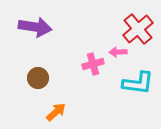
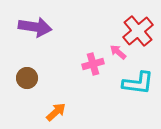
red cross: moved 2 px down
pink arrow: rotated 42 degrees clockwise
brown circle: moved 11 px left
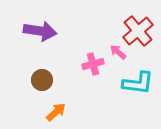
purple arrow: moved 5 px right, 4 px down
brown circle: moved 15 px right, 2 px down
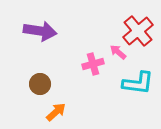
brown circle: moved 2 px left, 4 px down
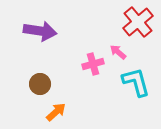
red cross: moved 9 px up
cyan L-shape: moved 2 px left, 1 px up; rotated 112 degrees counterclockwise
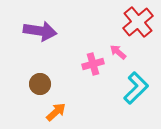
cyan L-shape: moved 6 px down; rotated 60 degrees clockwise
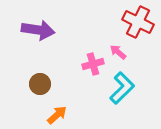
red cross: rotated 24 degrees counterclockwise
purple arrow: moved 2 px left, 1 px up
cyan L-shape: moved 14 px left
orange arrow: moved 1 px right, 3 px down
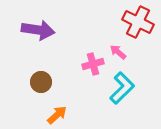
brown circle: moved 1 px right, 2 px up
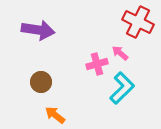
pink arrow: moved 2 px right, 1 px down
pink cross: moved 4 px right
orange arrow: moved 2 px left; rotated 100 degrees counterclockwise
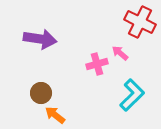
red cross: moved 2 px right
purple arrow: moved 2 px right, 9 px down
brown circle: moved 11 px down
cyan L-shape: moved 10 px right, 7 px down
